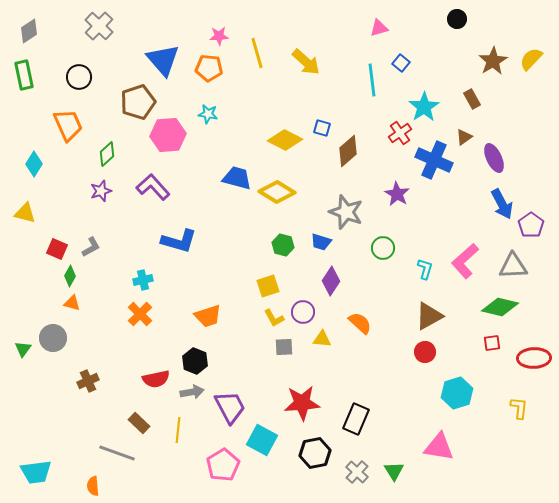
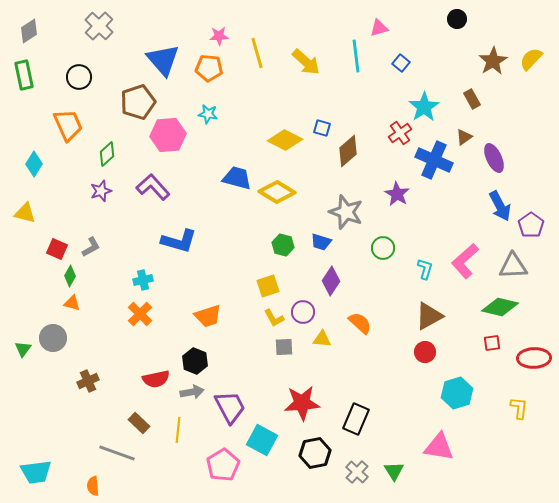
cyan line at (372, 80): moved 16 px left, 24 px up
blue arrow at (502, 204): moved 2 px left, 2 px down
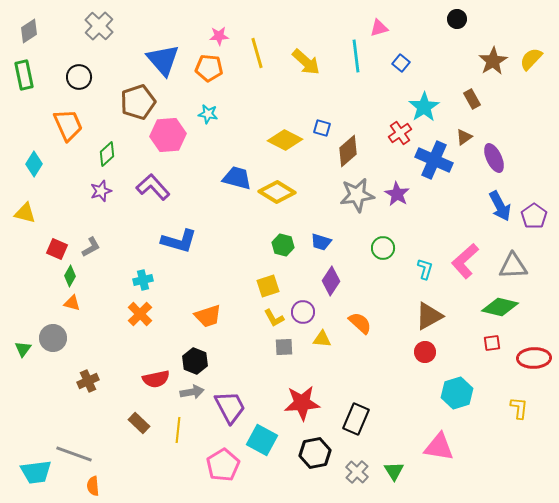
gray star at (346, 212): moved 11 px right, 17 px up; rotated 28 degrees counterclockwise
purple pentagon at (531, 225): moved 3 px right, 9 px up
gray line at (117, 453): moved 43 px left, 1 px down
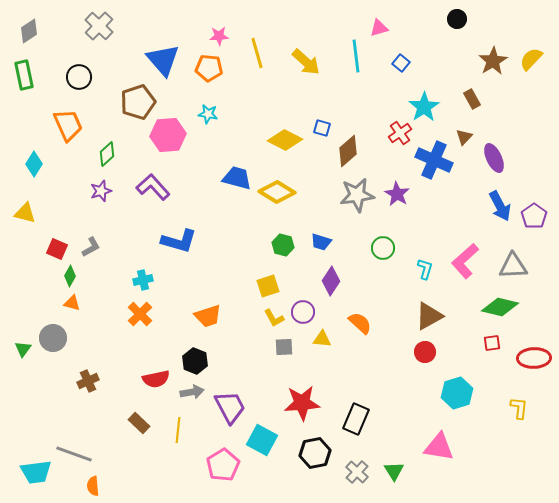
brown triangle at (464, 137): rotated 12 degrees counterclockwise
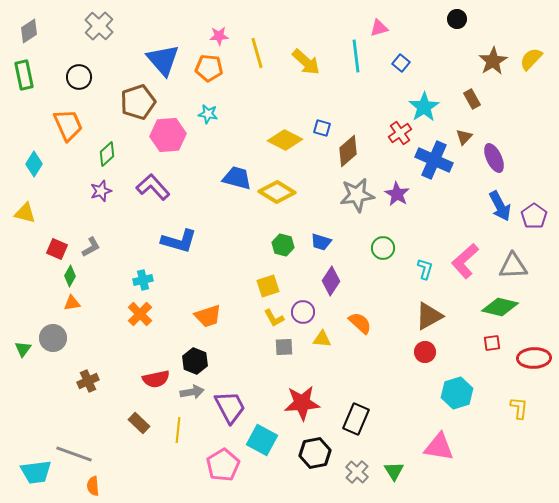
orange triangle at (72, 303): rotated 24 degrees counterclockwise
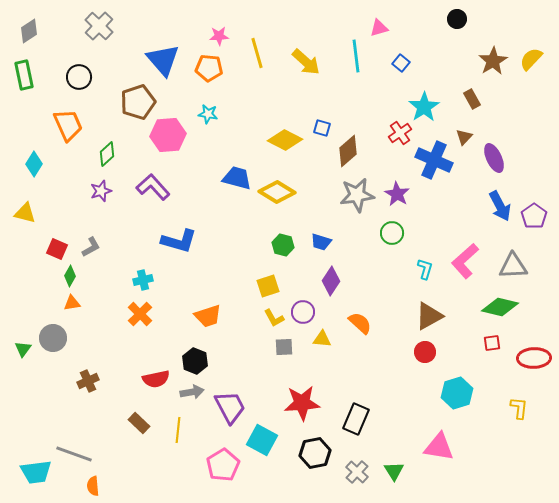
green circle at (383, 248): moved 9 px right, 15 px up
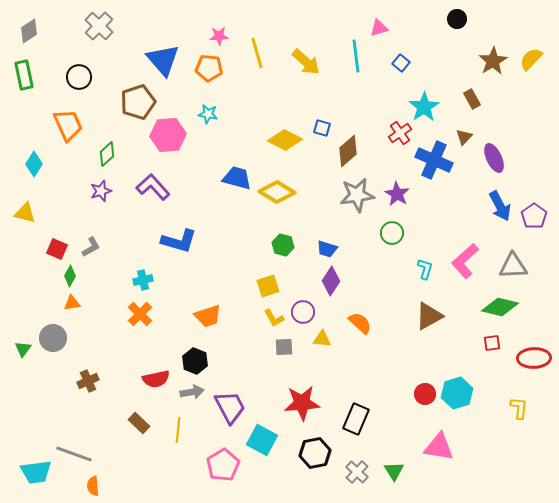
blue trapezoid at (321, 242): moved 6 px right, 7 px down
red circle at (425, 352): moved 42 px down
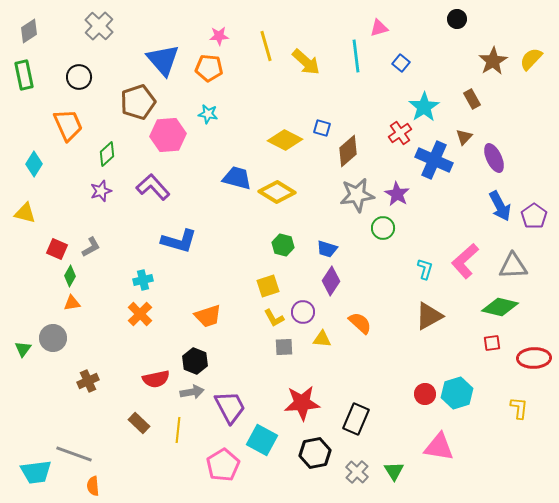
yellow line at (257, 53): moved 9 px right, 7 px up
green circle at (392, 233): moved 9 px left, 5 px up
